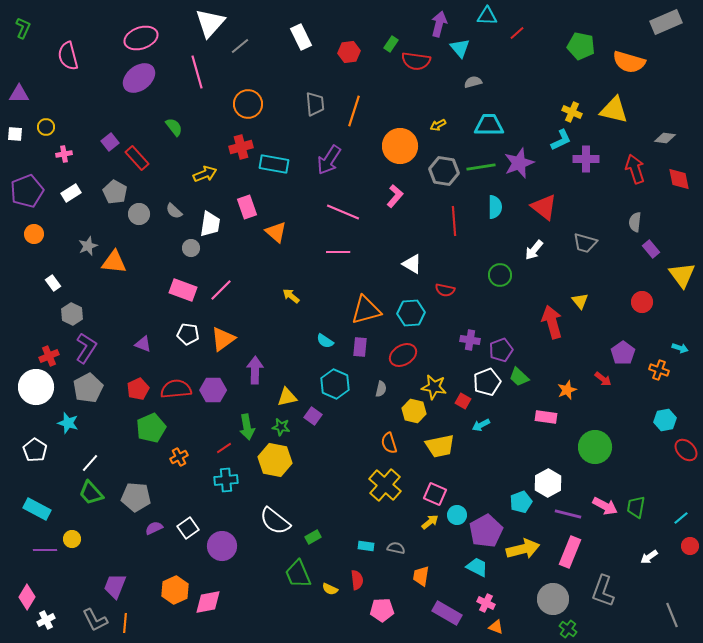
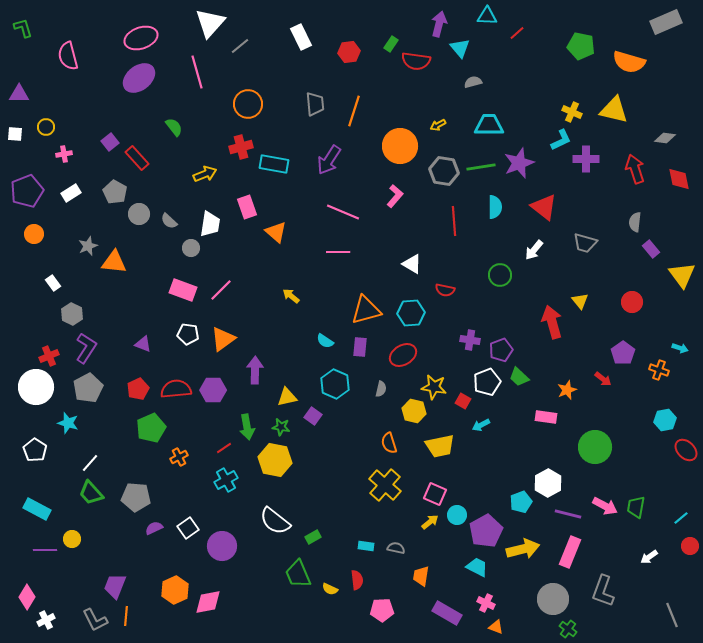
green L-shape at (23, 28): rotated 40 degrees counterclockwise
gray semicircle at (174, 211): moved 5 px left, 10 px down
red circle at (642, 302): moved 10 px left
cyan cross at (226, 480): rotated 25 degrees counterclockwise
orange line at (125, 623): moved 1 px right, 7 px up
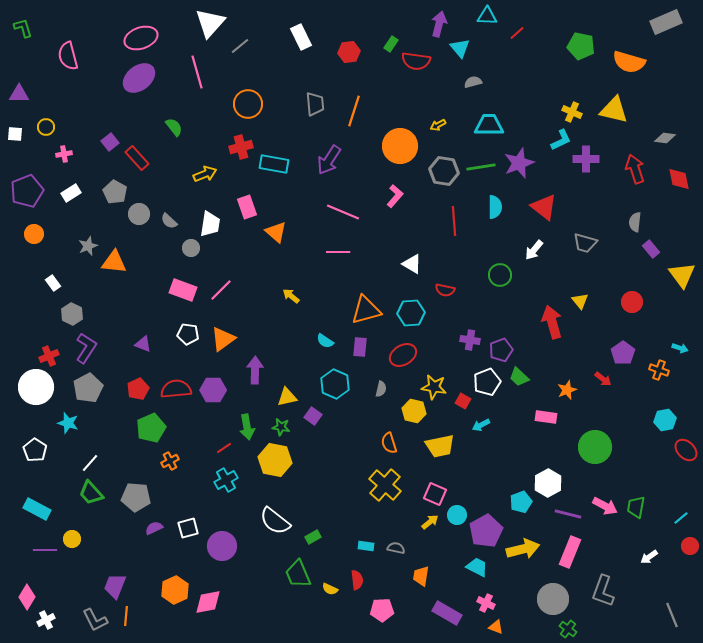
orange cross at (179, 457): moved 9 px left, 4 px down
white square at (188, 528): rotated 20 degrees clockwise
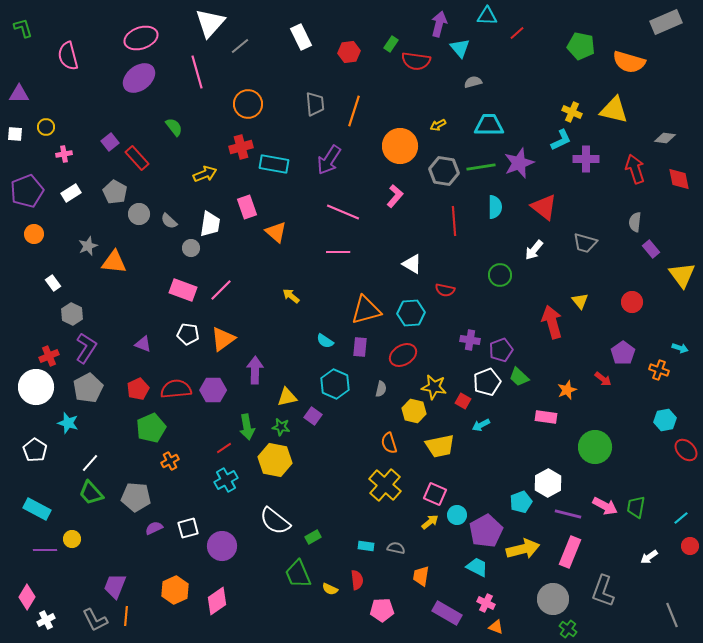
pink diamond at (208, 602): moved 9 px right, 1 px up; rotated 24 degrees counterclockwise
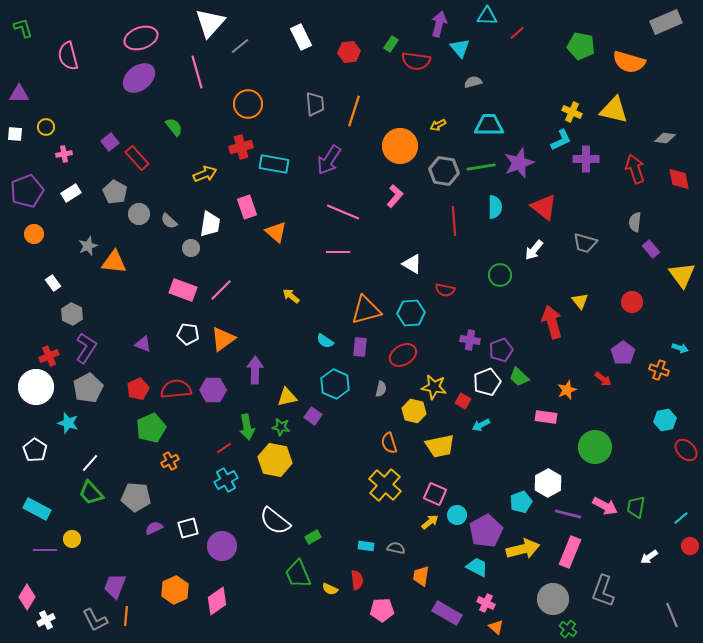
orange triangle at (496, 627): rotated 21 degrees clockwise
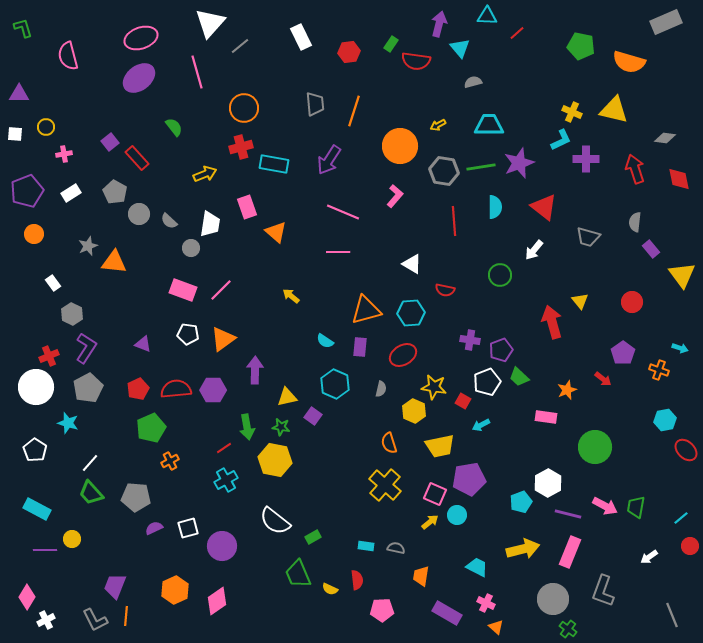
orange circle at (248, 104): moved 4 px left, 4 px down
gray trapezoid at (585, 243): moved 3 px right, 6 px up
yellow hexagon at (414, 411): rotated 10 degrees clockwise
purple pentagon at (486, 531): moved 17 px left, 52 px up; rotated 20 degrees clockwise
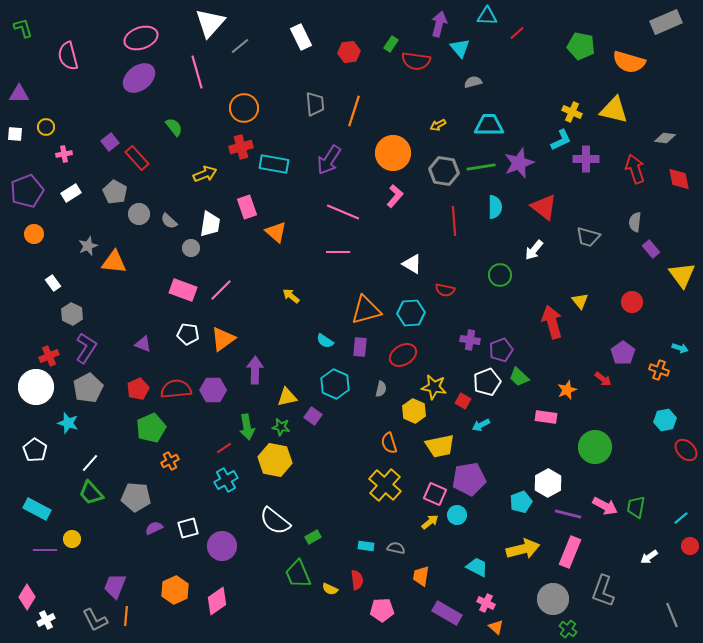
orange circle at (400, 146): moved 7 px left, 7 px down
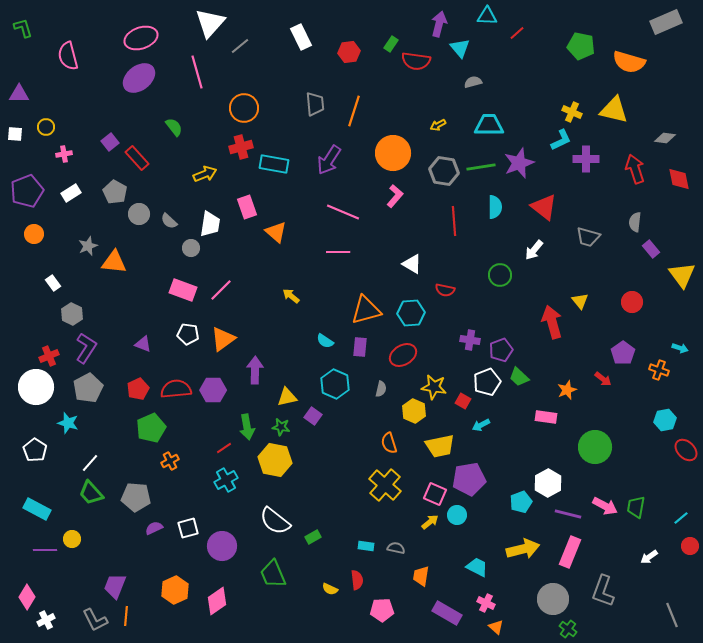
green trapezoid at (298, 574): moved 25 px left
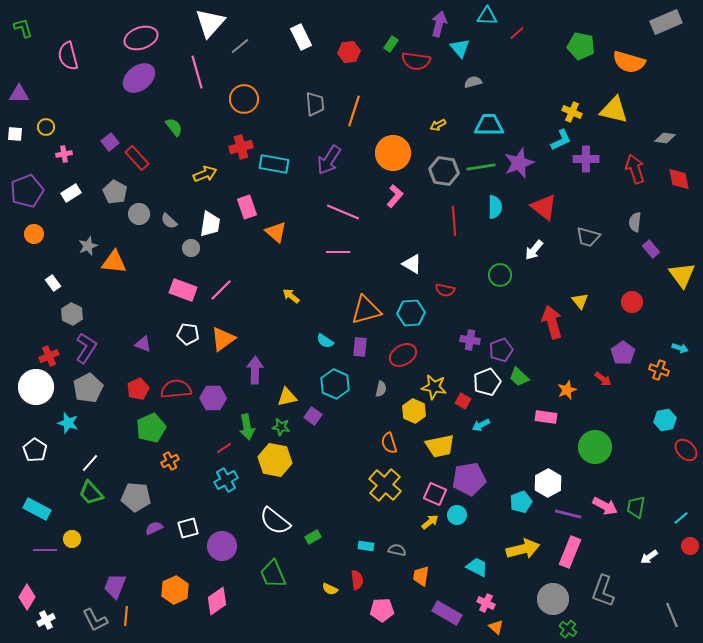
orange circle at (244, 108): moved 9 px up
purple hexagon at (213, 390): moved 8 px down
gray semicircle at (396, 548): moved 1 px right, 2 px down
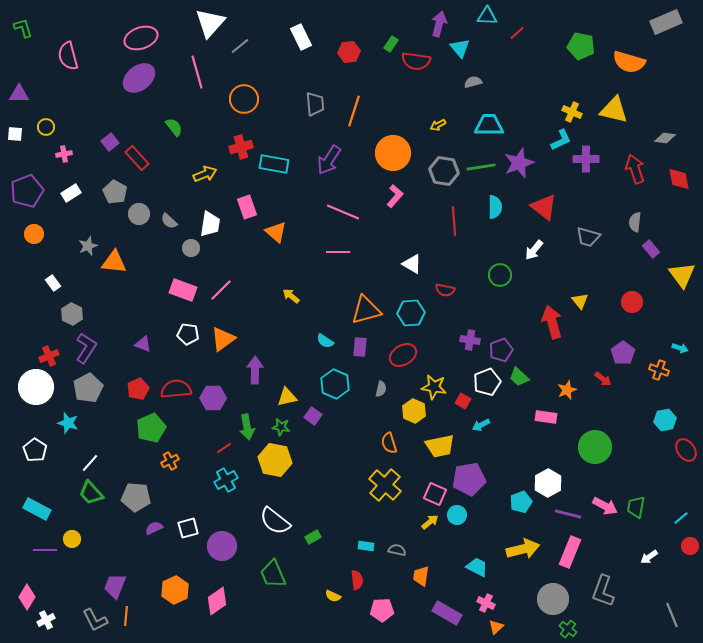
red ellipse at (686, 450): rotated 10 degrees clockwise
yellow semicircle at (330, 589): moved 3 px right, 7 px down
orange triangle at (496, 627): rotated 35 degrees clockwise
